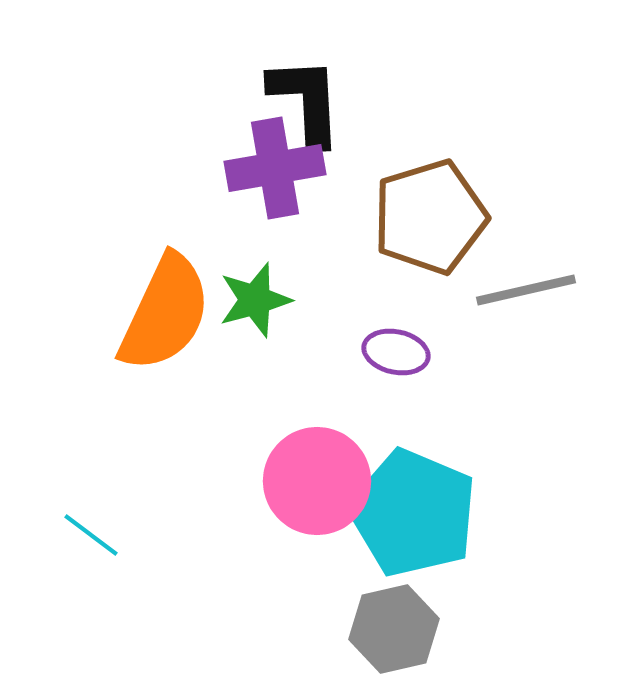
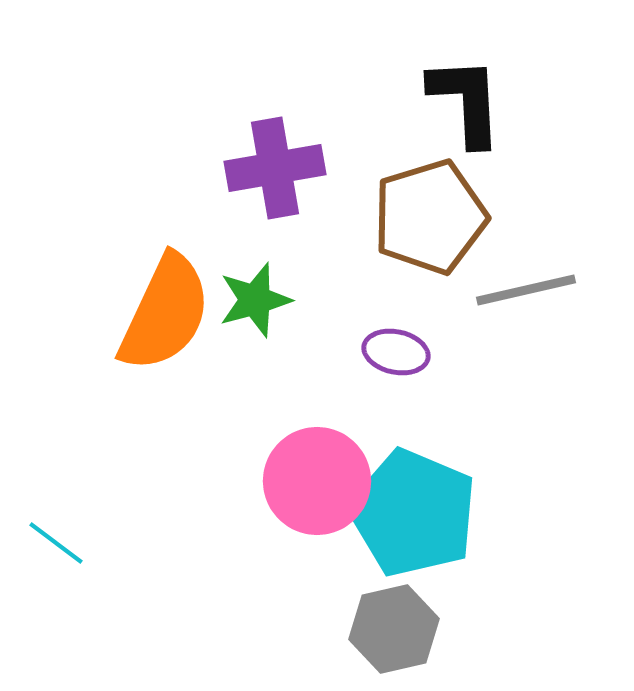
black L-shape: moved 160 px right
cyan line: moved 35 px left, 8 px down
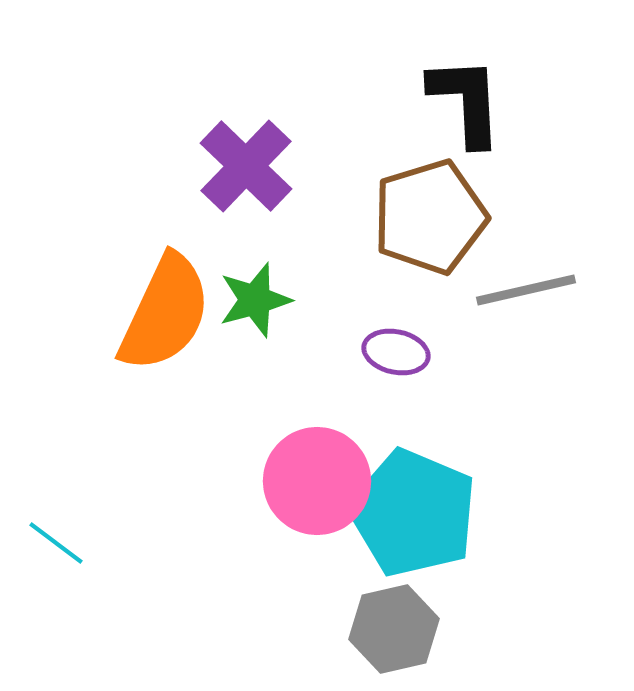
purple cross: moved 29 px left, 2 px up; rotated 36 degrees counterclockwise
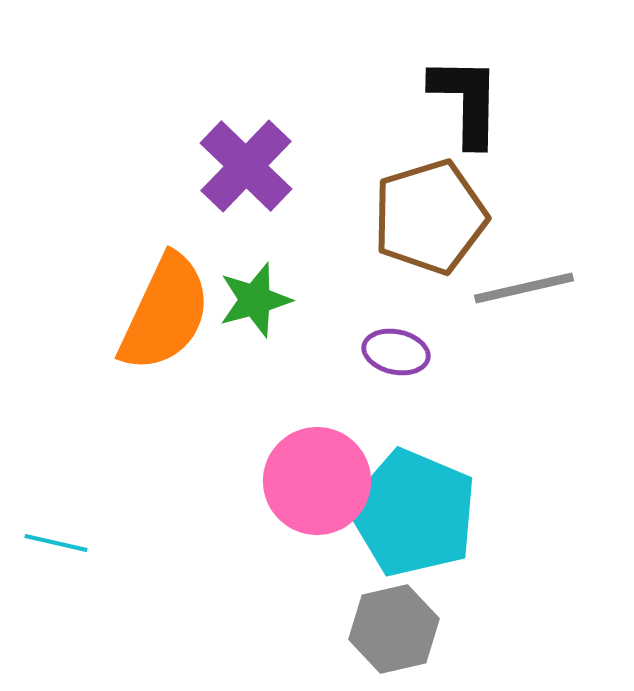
black L-shape: rotated 4 degrees clockwise
gray line: moved 2 px left, 2 px up
cyan line: rotated 24 degrees counterclockwise
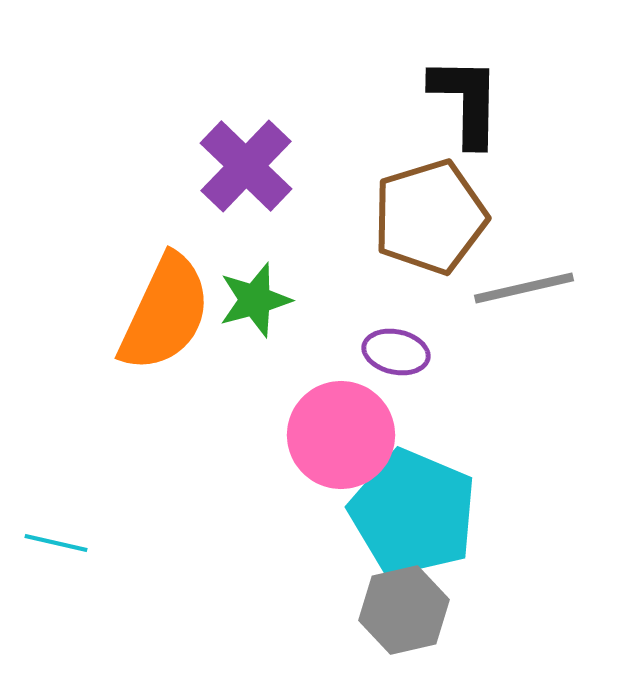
pink circle: moved 24 px right, 46 px up
gray hexagon: moved 10 px right, 19 px up
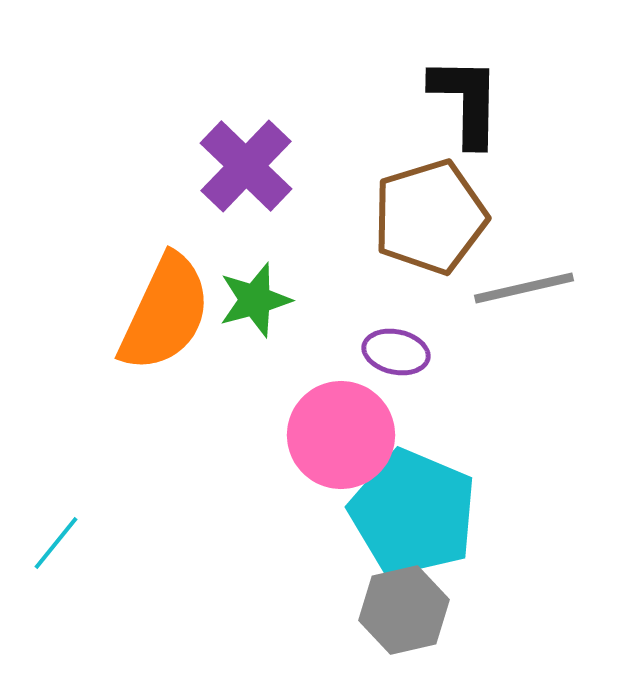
cyan line: rotated 64 degrees counterclockwise
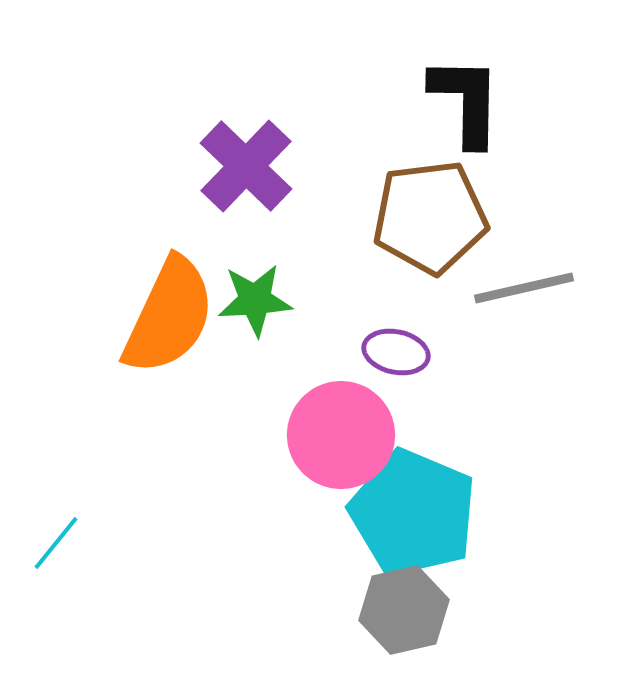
brown pentagon: rotated 10 degrees clockwise
green star: rotated 12 degrees clockwise
orange semicircle: moved 4 px right, 3 px down
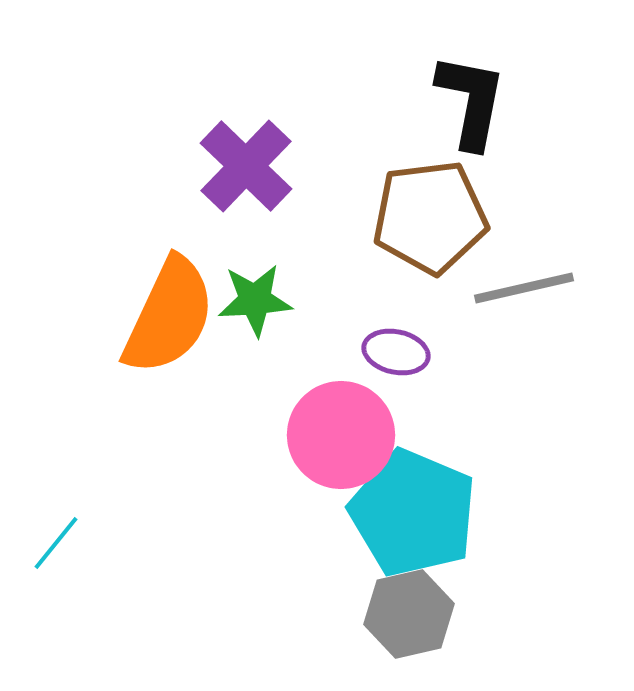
black L-shape: moved 5 px right; rotated 10 degrees clockwise
gray hexagon: moved 5 px right, 4 px down
